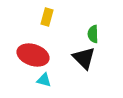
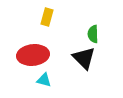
red ellipse: rotated 24 degrees counterclockwise
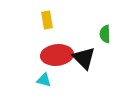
yellow rectangle: moved 3 px down; rotated 24 degrees counterclockwise
green semicircle: moved 12 px right
red ellipse: moved 24 px right
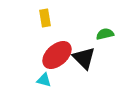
yellow rectangle: moved 2 px left, 2 px up
green semicircle: rotated 78 degrees clockwise
red ellipse: rotated 36 degrees counterclockwise
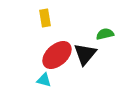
black triangle: moved 1 px right, 4 px up; rotated 25 degrees clockwise
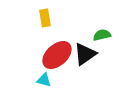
green semicircle: moved 3 px left, 1 px down
black triangle: rotated 15 degrees clockwise
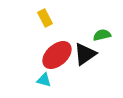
yellow rectangle: rotated 18 degrees counterclockwise
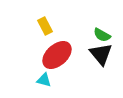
yellow rectangle: moved 8 px down
green semicircle: rotated 138 degrees counterclockwise
black triangle: moved 16 px right; rotated 35 degrees counterclockwise
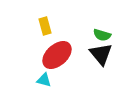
yellow rectangle: rotated 12 degrees clockwise
green semicircle: rotated 12 degrees counterclockwise
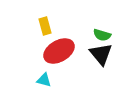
red ellipse: moved 2 px right, 4 px up; rotated 12 degrees clockwise
